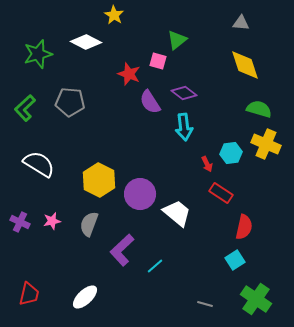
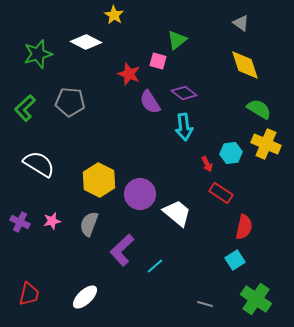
gray triangle: rotated 30 degrees clockwise
green semicircle: rotated 15 degrees clockwise
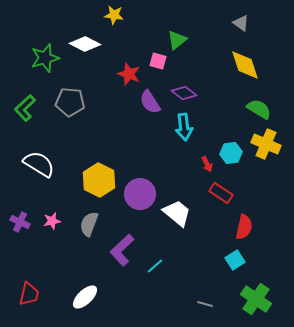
yellow star: rotated 24 degrees counterclockwise
white diamond: moved 1 px left, 2 px down
green star: moved 7 px right, 4 px down
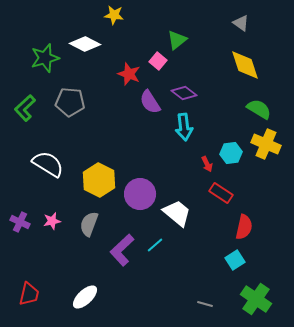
pink square: rotated 24 degrees clockwise
white semicircle: moved 9 px right
cyan line: moved 21 px up
